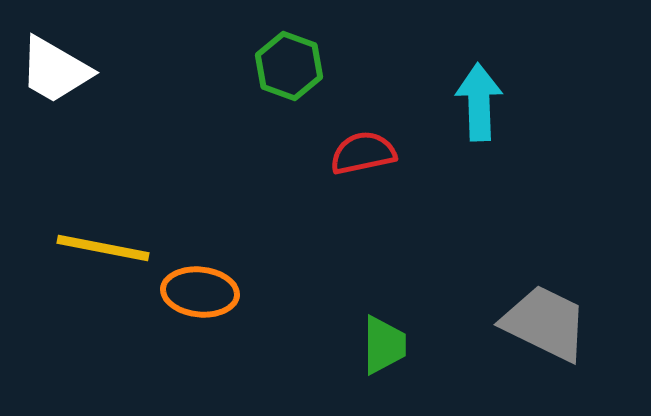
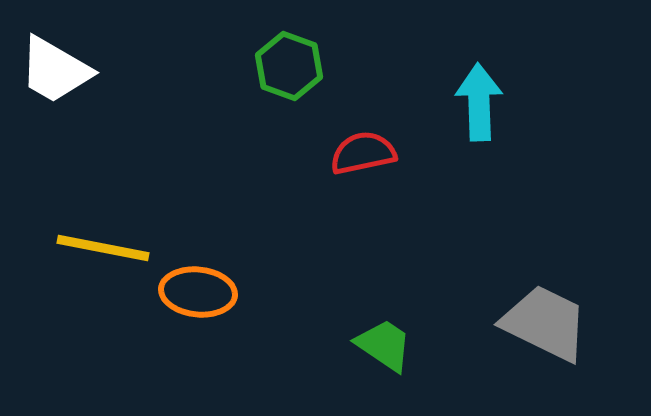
orange ellipse: moved 2 px left
green trapezoid: rotated 56 degrees counterclockwise
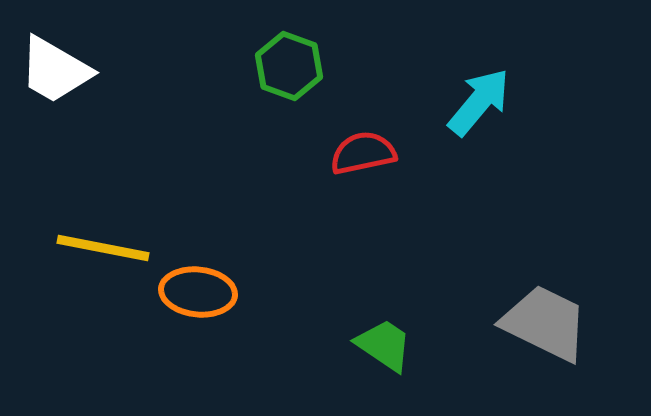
cyan arrow: rotated 42 degrees clockwise
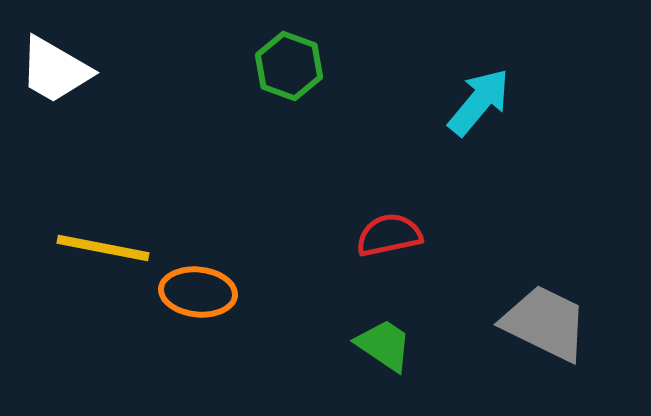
red semicircle: moved 26 px right, 82 px down
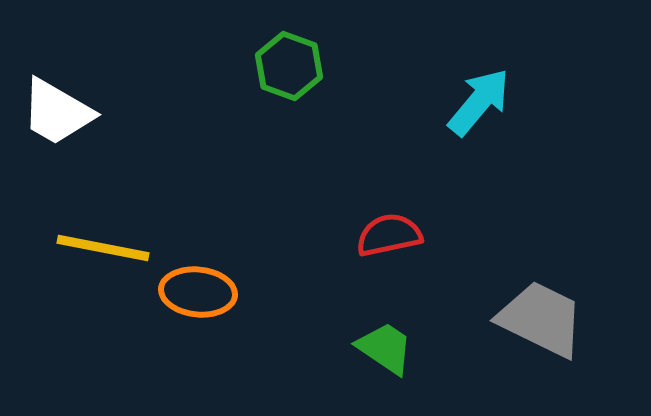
white trapezoid: moved 2 px right, 42 px down
gray trapezoid: moved 4 px left, 4 px up
green trapezoid: moved 1 px right, 3 px down
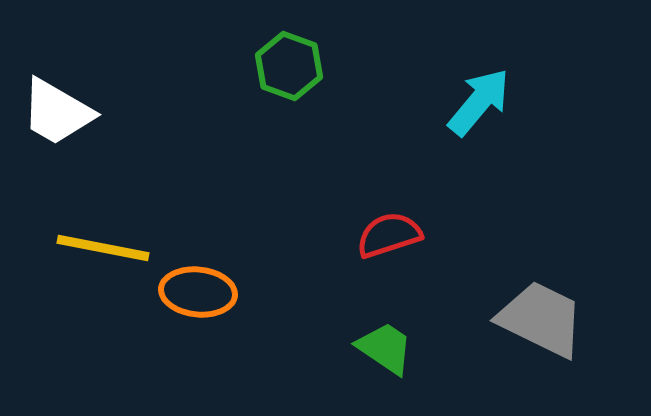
red semicircle: rotated 6 degrees counterclockwise
